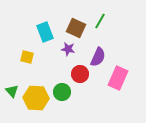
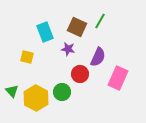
brown square: moved 1 px right, 1 px up
yellow hexagon: rotated 25 degrees clockwise
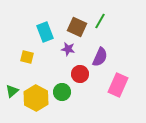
purple semicircle: moved 2 px right
pink rectangle: moved 7 px down
green triangle: rotated 32 degrees clockwise
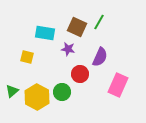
green line: moved 1 px left, 1 px down
cyan rectangle: moved 1 px down; rotated 60 degrees counterclockwise
yellow hexagon: moved 1 px right, 1 px up
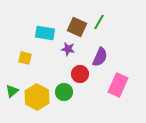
yellow square: moved 2 px left, 1 px down
green circle: moved 2 px right
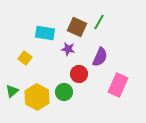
yellow square: rotated 24 degrees clockwise
red circle: moved 1 px left
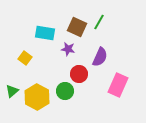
green circle: moved 1 px right, 1 px up
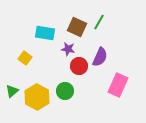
red circle: moved 8 px up
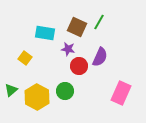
pink rectangle: moved 3 px right, 8 px down
green triangle: moved 1 px left, 1 px up
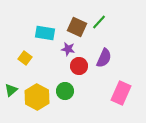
green line: rotated 14 degrees clockwise
purple semicircle: moved 4 px right, 1 px down
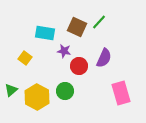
purple star: moved 4 px left, 2 px down
pink rectangle: rotated 40 degrees counterclockwise
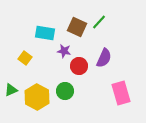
green triangle: rotated 16 degrees clockwise
